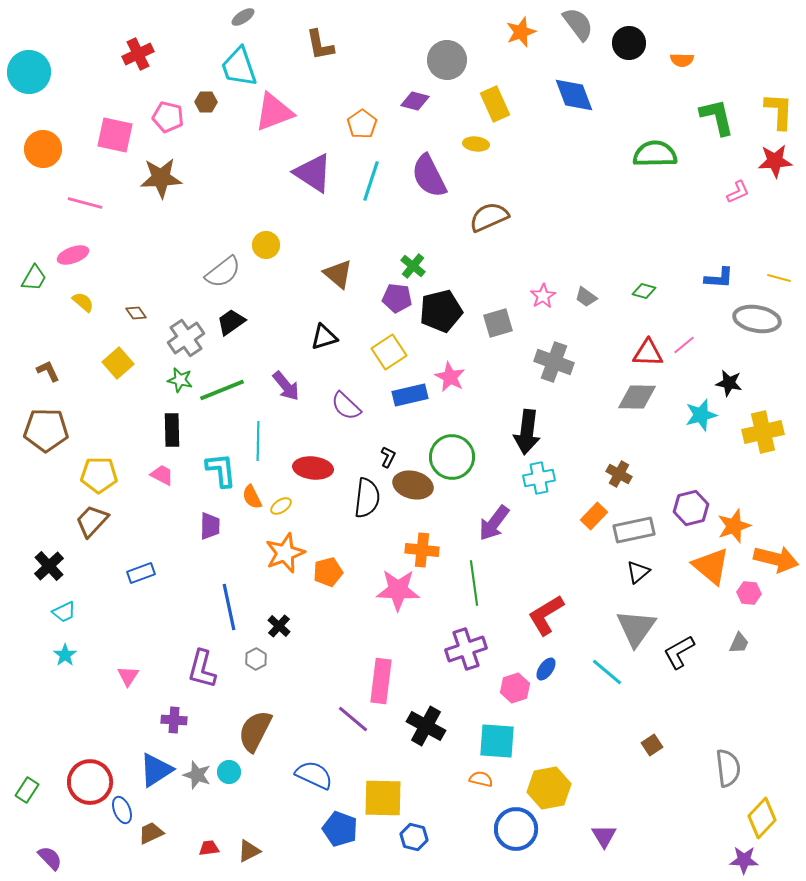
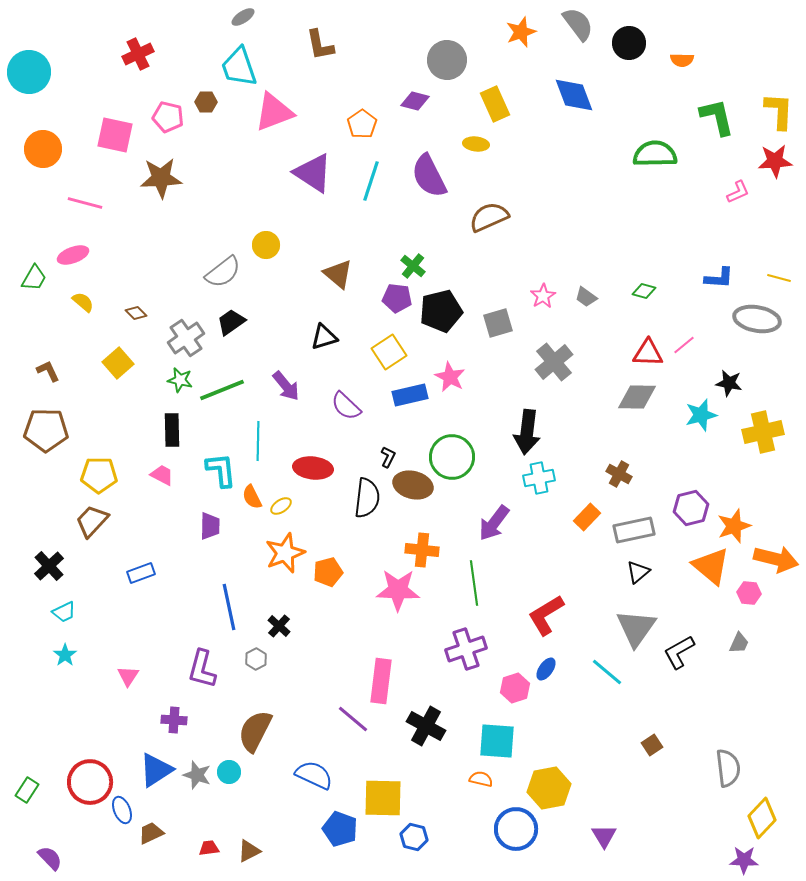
brown diamond at (136, 313): rotated 10 degrees counterclockwise
gray cross at (554, 362): rotated 30 degrees clockwise
orange rectangle at (594, 516): moved 7 px left, 1 px down
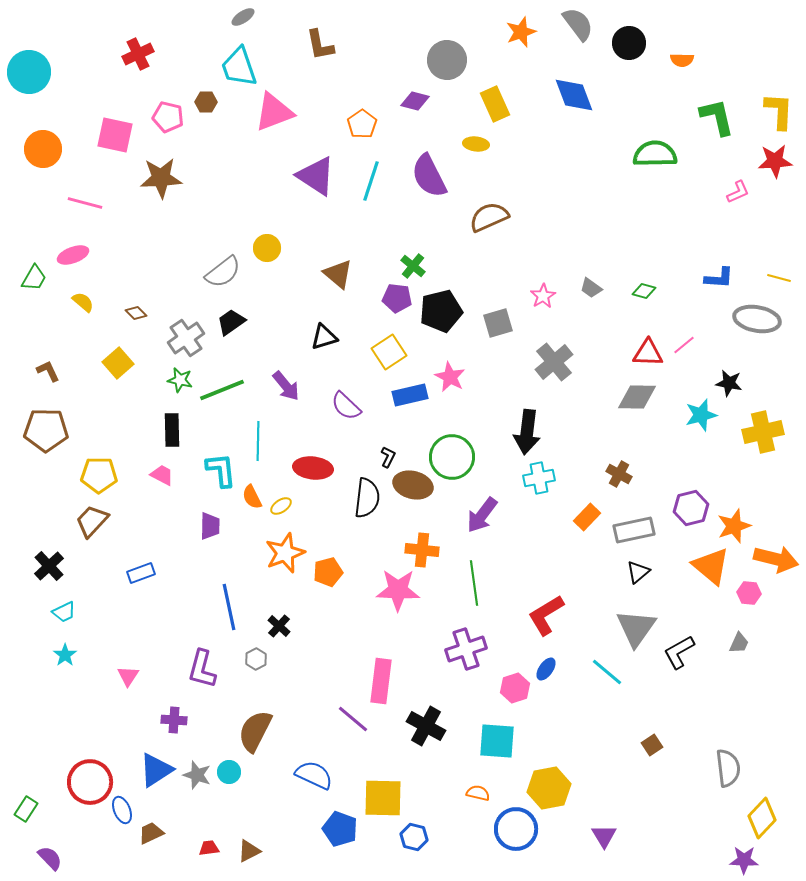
purple triangle at (313, 173): moved 3 px right, 3 px down
yellow circle at (266, 245): moved 1 px right, 3 px down
gray trapezoid at (586, 297): moved 5 px right, 9 px up
purple arrow at (494, 523): moved 12 px left, 8 px up
orange semicircle at (481, 779): moved 3 px left, 14 px down
green rectangle at (27, 790): moved 1 px left, 19 px down
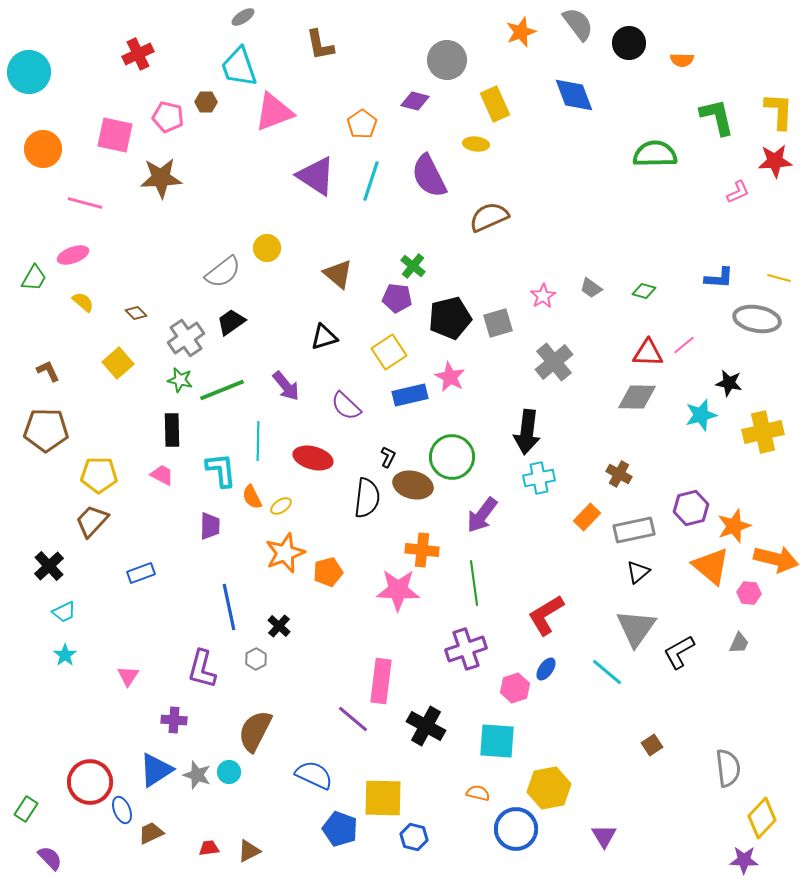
black pentagon at (441, 311): moved 9 px right, 7 px down
red ellipse at (313, 468): moved 10 px up; rotated 9 degrees clockwise
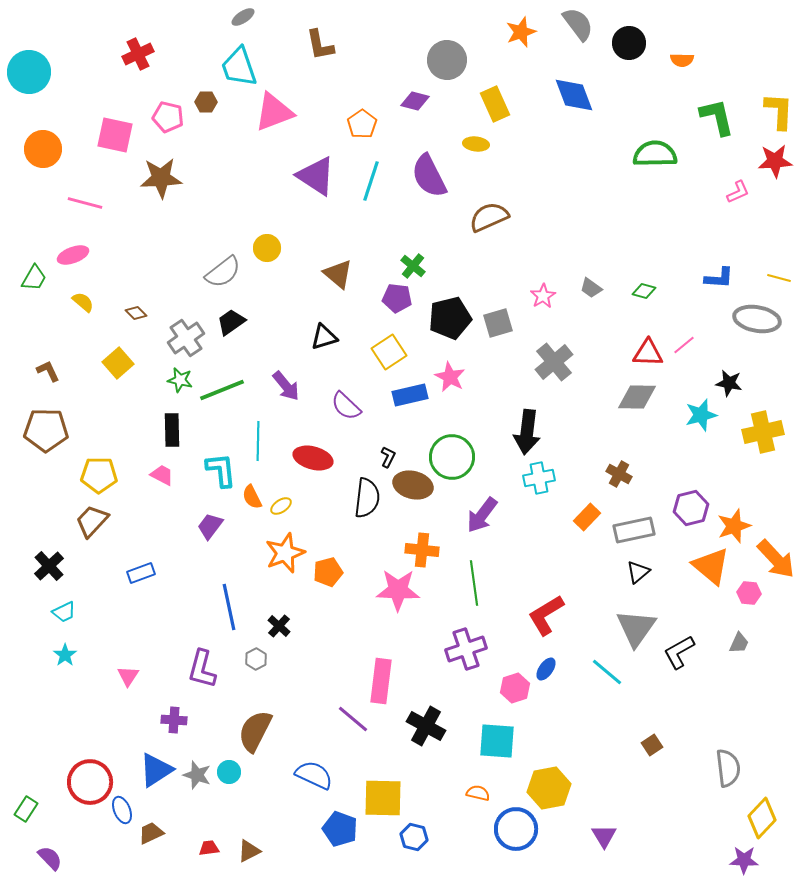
purple trapezoid at (210, 526): rotated 144 degrees counterclockwise
orange arrow at (776, 559): rotated 33 degrees clockwise
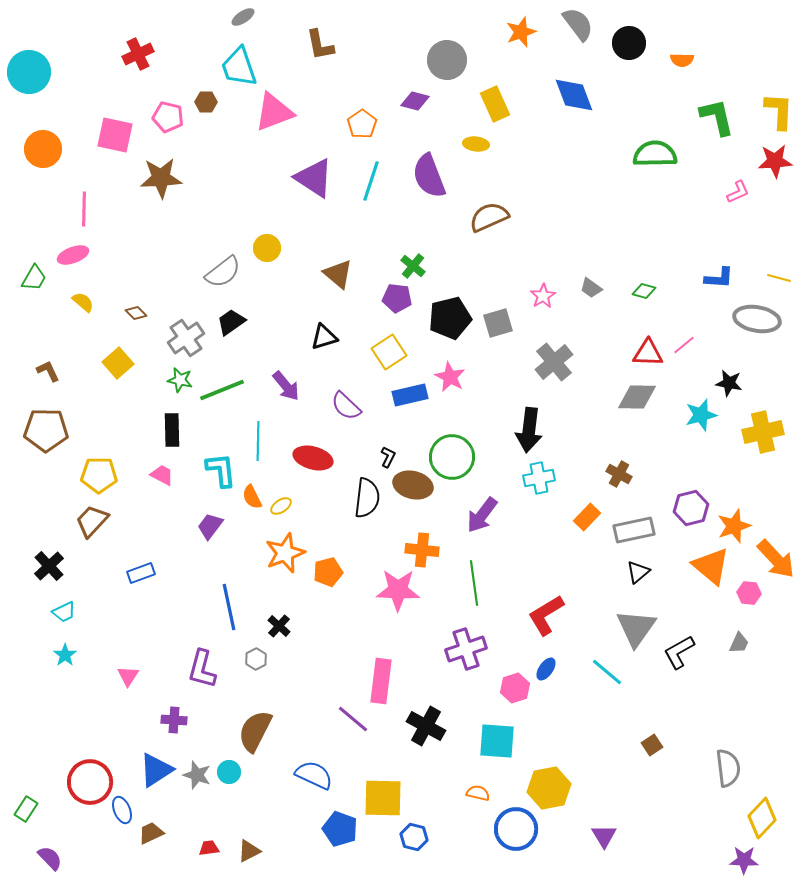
purple triangle at (316, 176): moved 2 px left, 2 px down
purple semicircle at (429, 176): rotated 6 degrees clockwise
pink line at (85, 203): moved 1 px left, 6 px down; rotated 76 degrees clockwise
black arrow at (527, 432): moved 2 px right, 2 px up
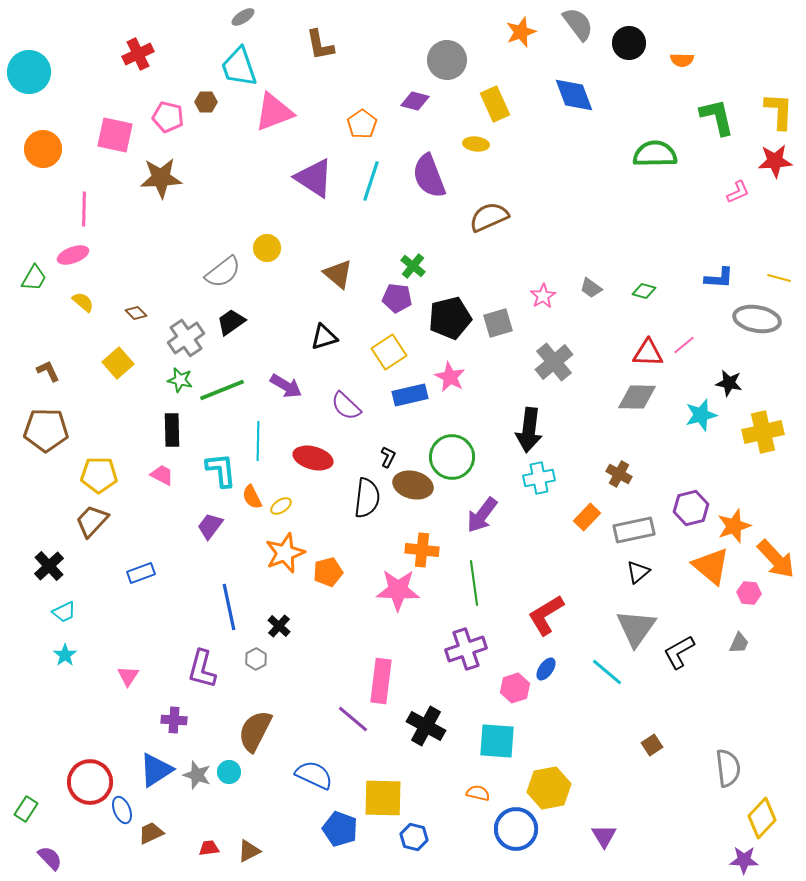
purple arrow at (286, 386): rotated 20 degrees counterclockwise
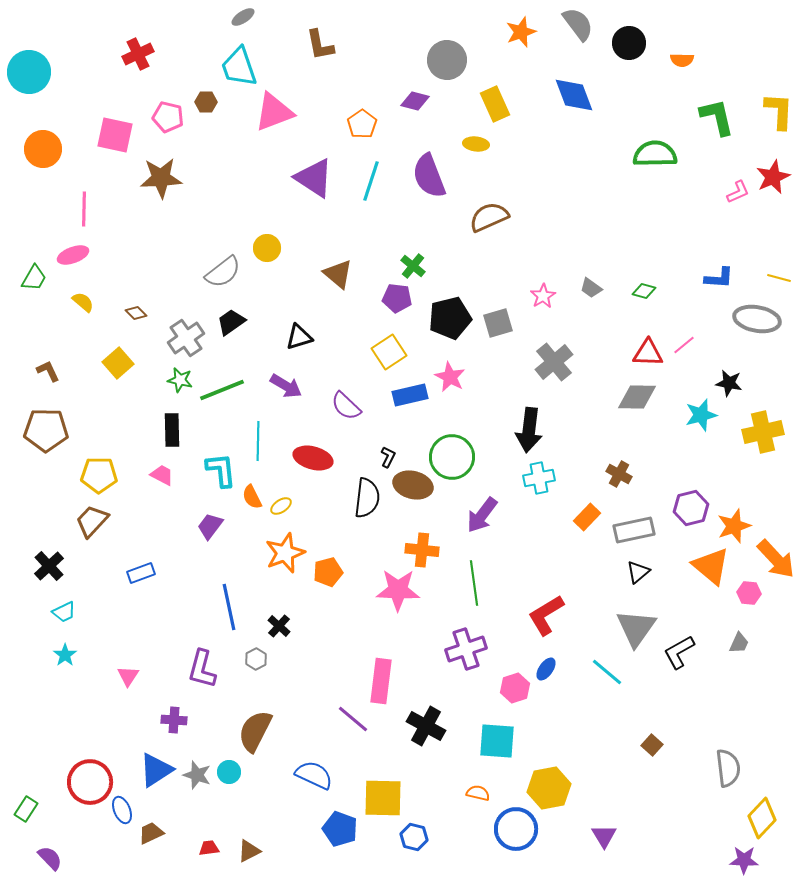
red star at (775, 161): moved 2 px left, 16 px down; rotated 20 degrees counterclockwise
black triangle at (324, 337): moved 25 px left
brown square at (652, 745): rotated 15 degrees counterclockwise
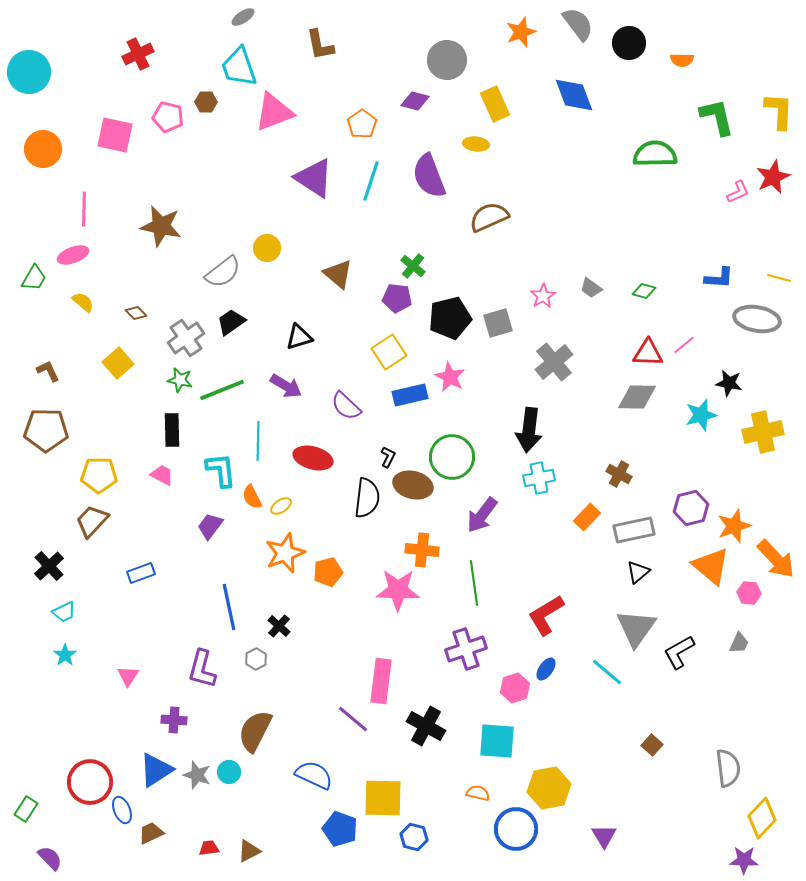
brown star at (161, 178): moved 48 px down; rotated 15 degrees clockwise
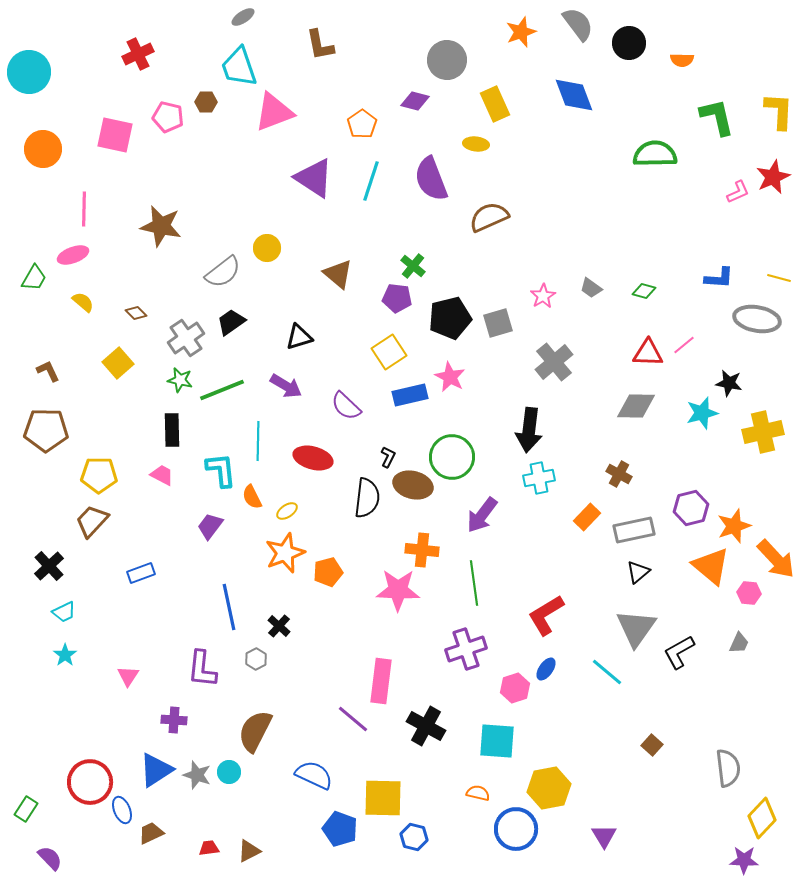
purple semicircle at (429, 176): moved 2 px right, 3 px down
gray diamond at (637, 397): moved 1 px left, 9 px down
cyan star at (701, 415): moved 1 px right, 2 px up
yellow ellipse at (281, 506): moved 6 px right, 5 px down
purple L-shape at (202, 669): rotated 9 degrees counterclockwise
